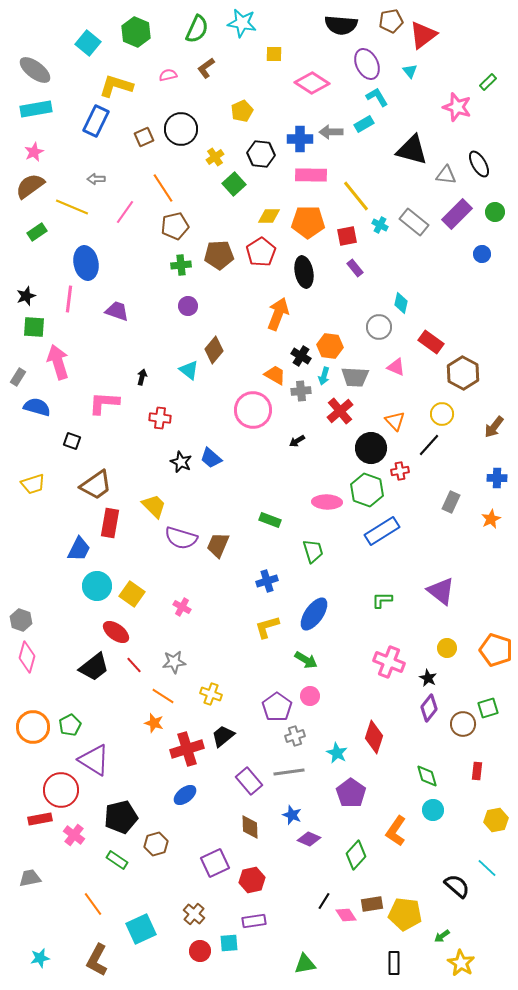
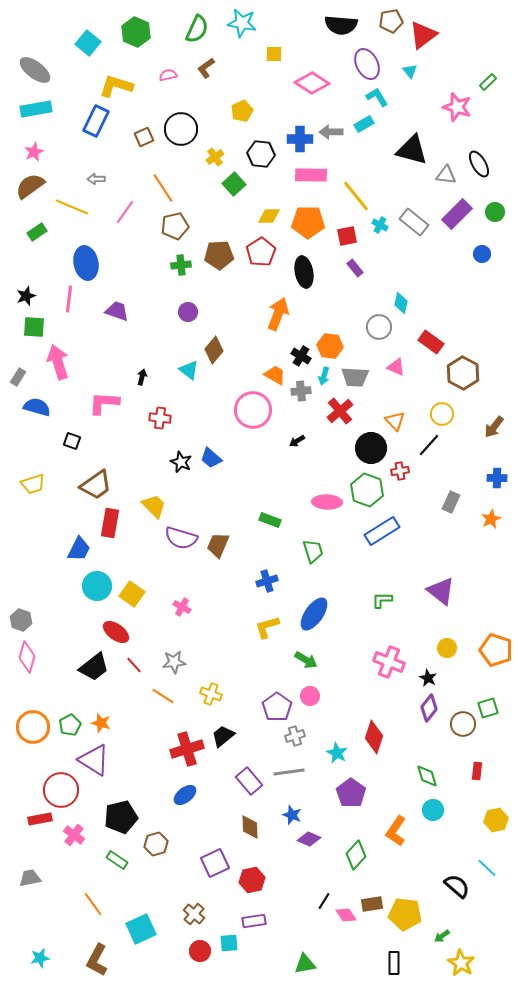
purple circle at (188, 306): moved 6 px down
orange star at (154, 723): moved 53 px left
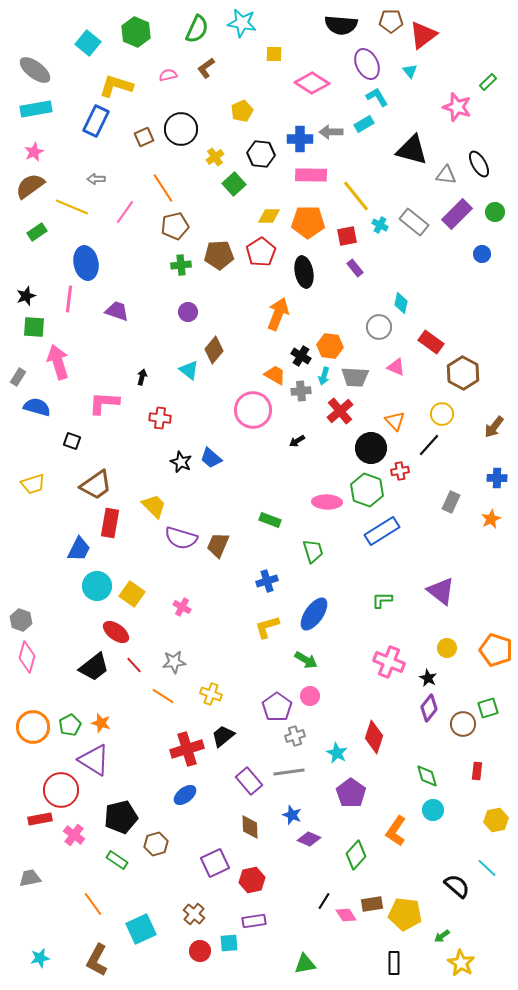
brown pentagon at (391, 21): rotated 10 degrees clockwise
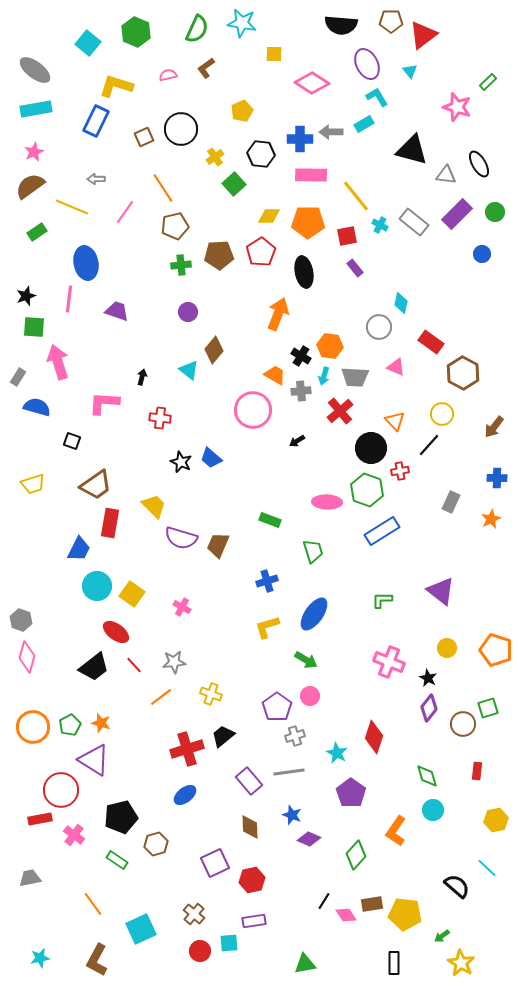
orange line at (163, 696): moved 2 px left, 1 px down; rotated 70 degrees counterclockwise
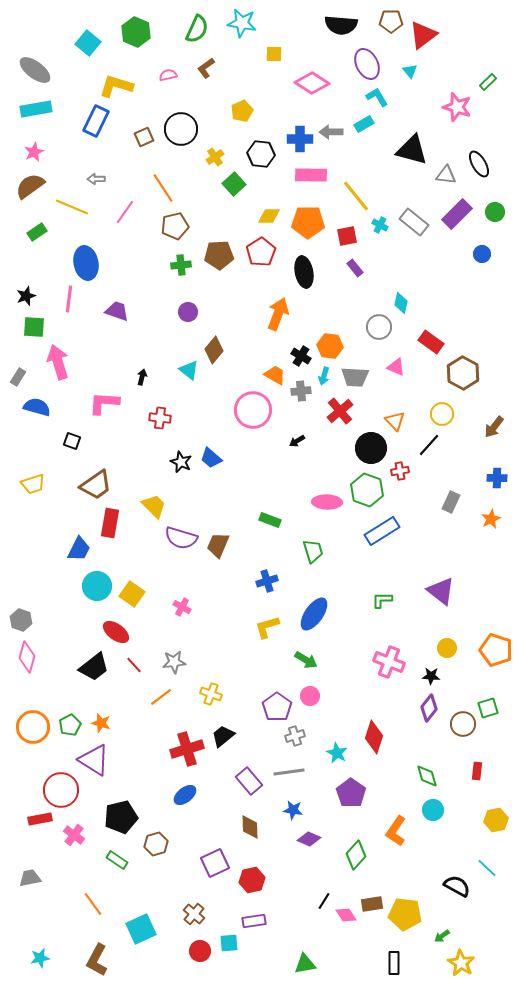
black star at (428, 678): moved 3 px right, 2 px up; rotated 24 degrees counterclockwise
blue star at (292, 815): moved 1 px right, 5 px up; rotated 12 degrees counterclockwise
black semicircle at (457, 886): rotated 12 degrees counterclockwise
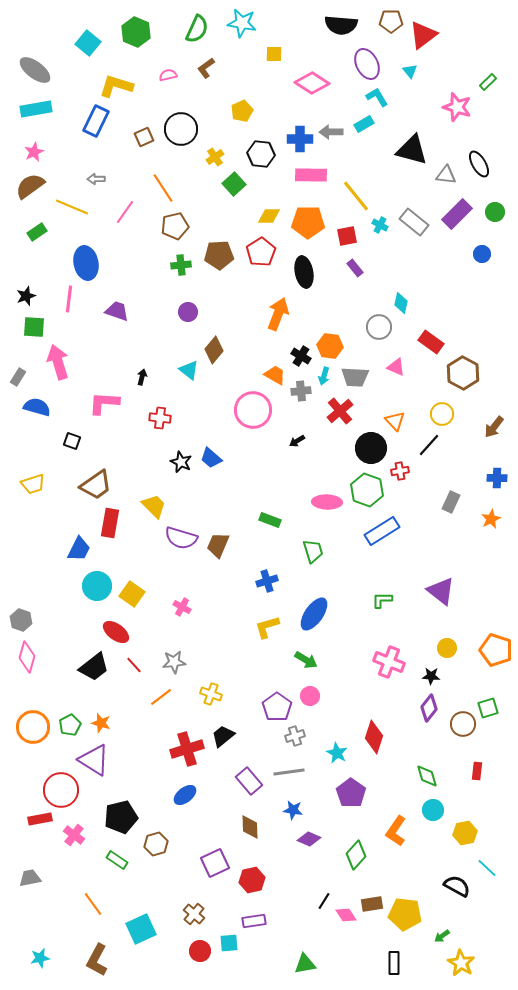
yellow hexagon at (496, 820): moved 31 px left, 13 px down
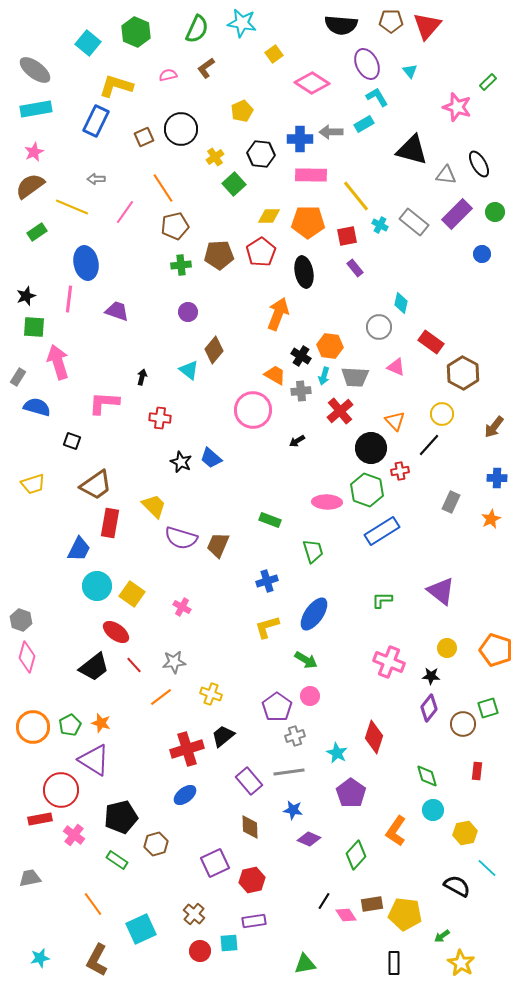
red triangle at (423, 35): moved 4 px right, 9 px up; rotated 12 degrees counterclockwise
yellow square at (274, 54): rotated 36 degrees counterclockwise
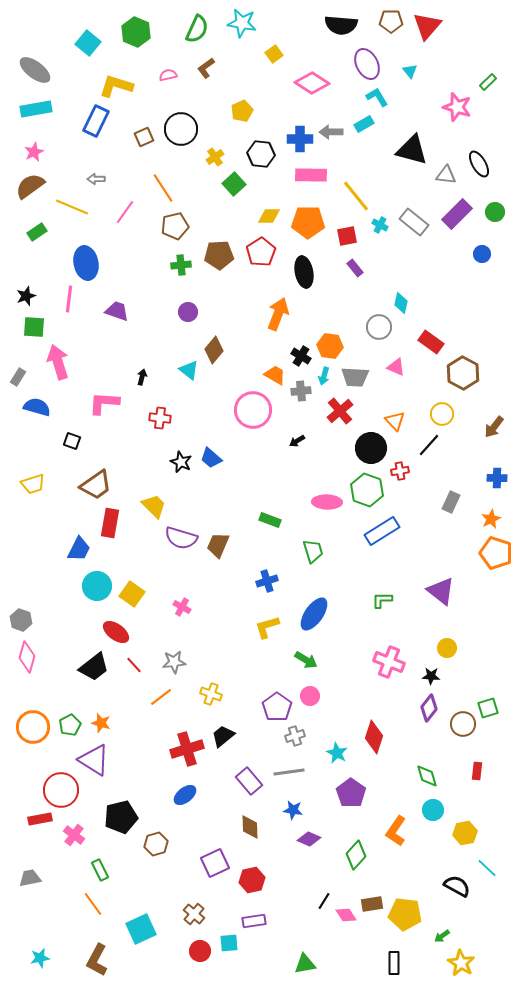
orange pentagon at (496, 650): moved 97 px up
green rectangle at (117, 860): moved 17 px left, 10 px down; rotated 30 degrees clockwise
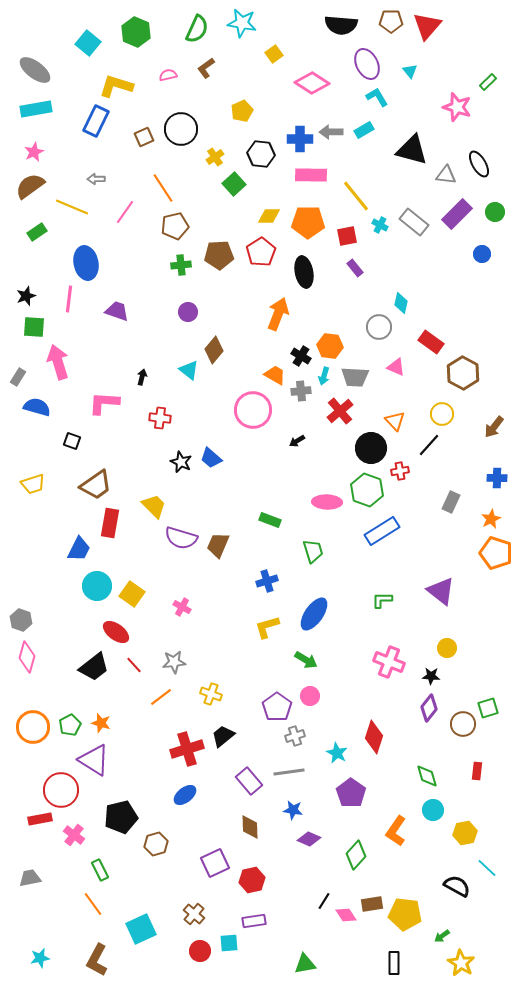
cyan rectangle at (364, 124): moved 6 px down
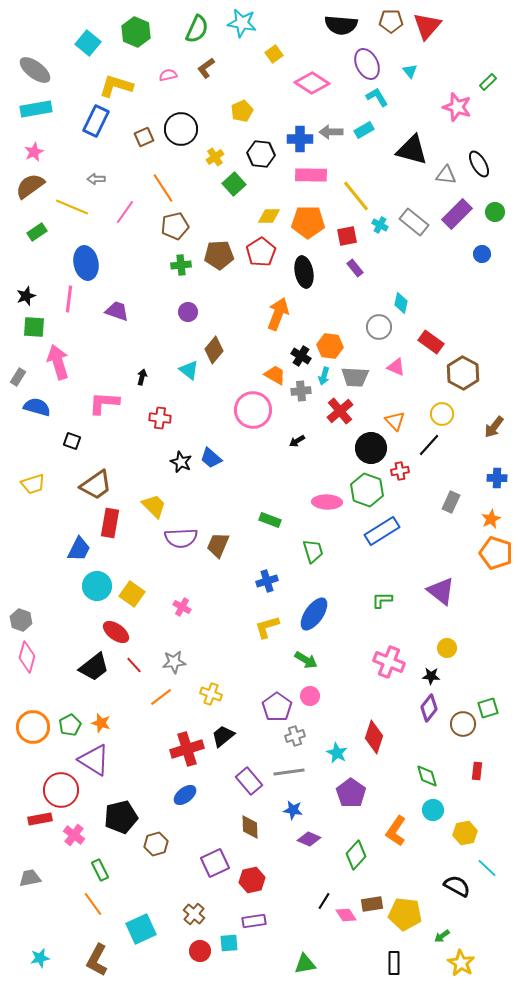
purple semicircle at (181, 538): rotated 20 degrees counterclockwise
